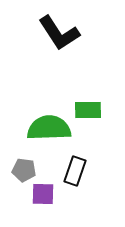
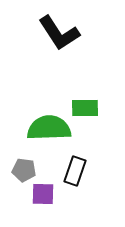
green rectangle: moved 3 px left, 2 px up
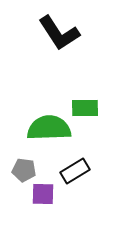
black rectangle: rotated 40 degrees clockwise
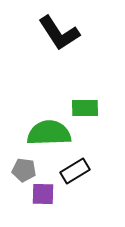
green semicircle: moved 5 px down
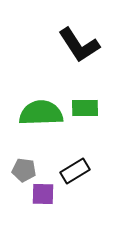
black L-shape: moved 20 px right, 12 px down
green semicircle: moved 8 px left, 20 px up
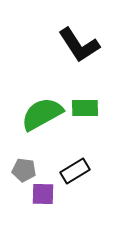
green semicircle: moved 1 px right, 1 px down; rotated 27 degrees counterclockwise
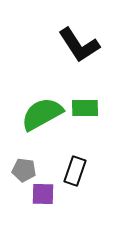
black rectangle: rotated 40 degrees counterclockwise
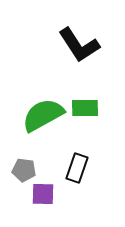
green semicircle: moved 1 px right, 1 px down
black rectangle: moved 2 px right, 3 px up
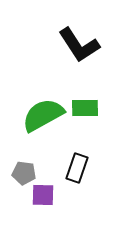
gray pentagon: moved 3 px down
purple square: moved 1 px down
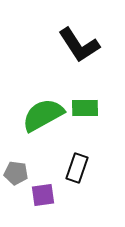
gray pentagon: moved 8 px left
purple square: rotated 10 degrees counterclockwise
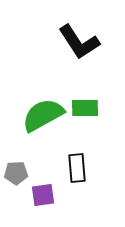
black L-shape: moved 3 px up
black rectangle: rotated 24 degrees counterclockwise
gray pentagon: rotated 10 degrees counterclockwise
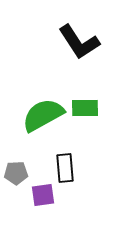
black rectangle: moved 12 px left
